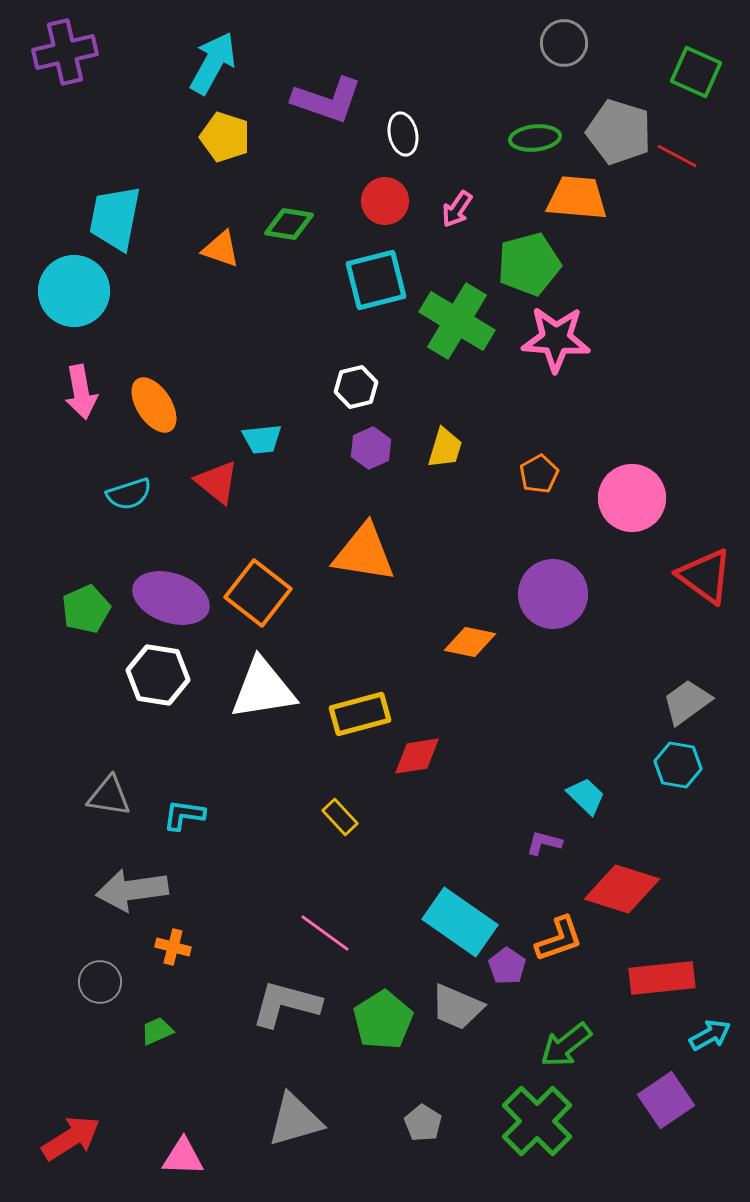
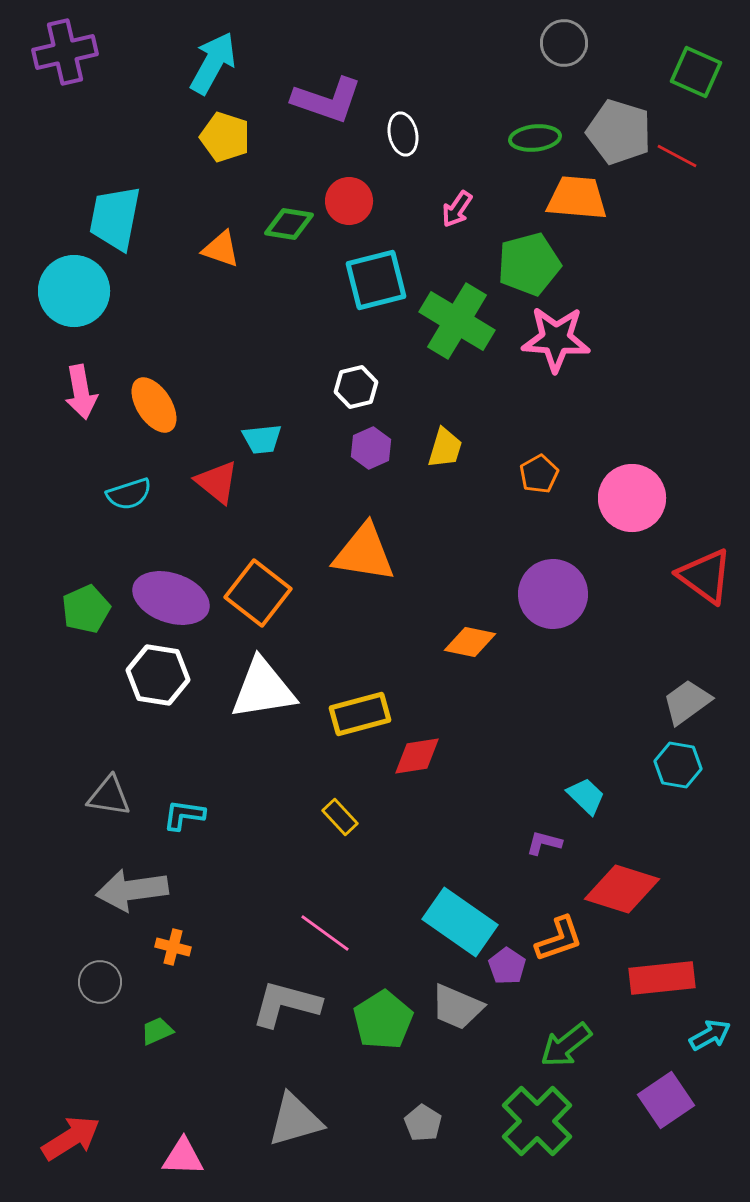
red circle at (385, 201): moved 36 px left
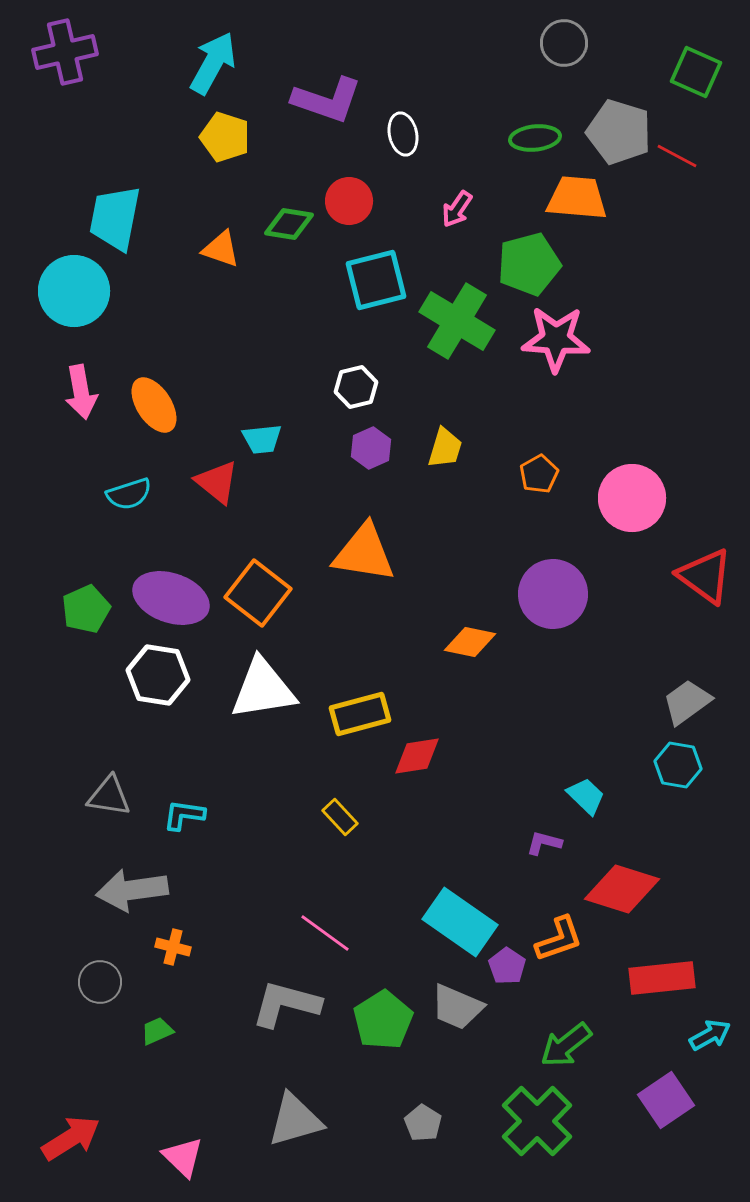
pink triangle at (183, 1157): rotated 42 degrees clockwise
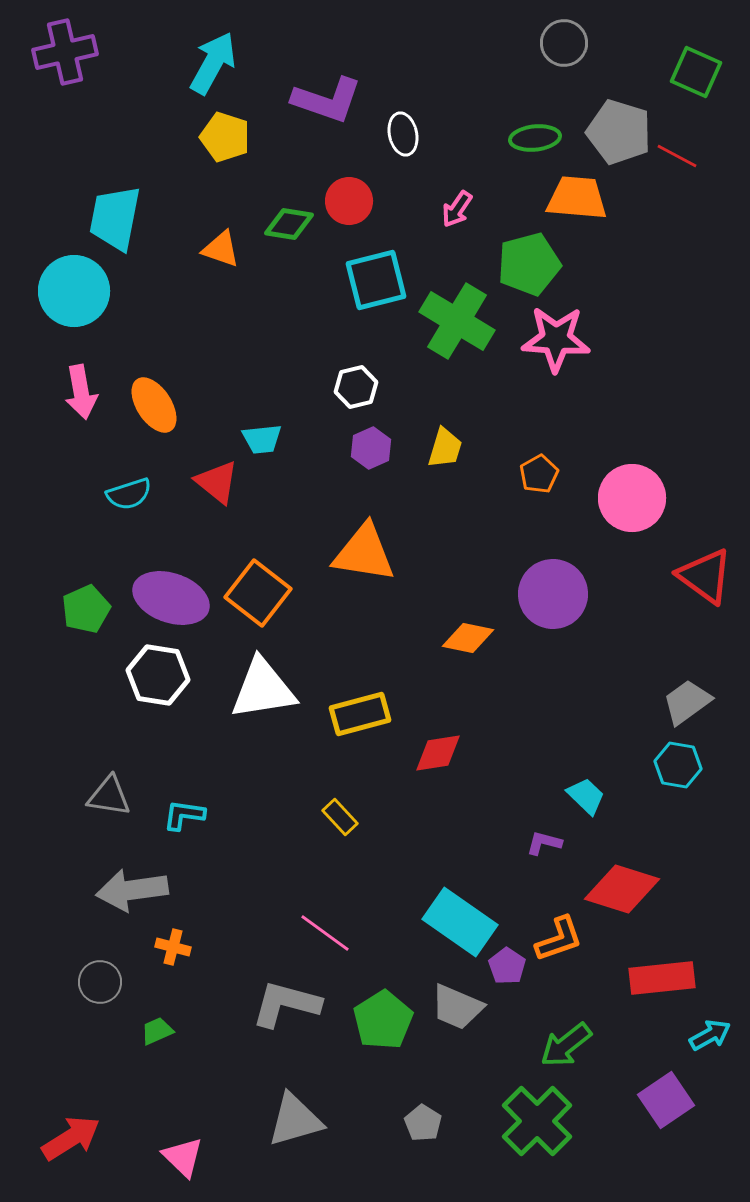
orange diamond at (470, 642): moved 2 px left, 4 px up
red diamond at (417, 756): moved 21 px right, 3 px up
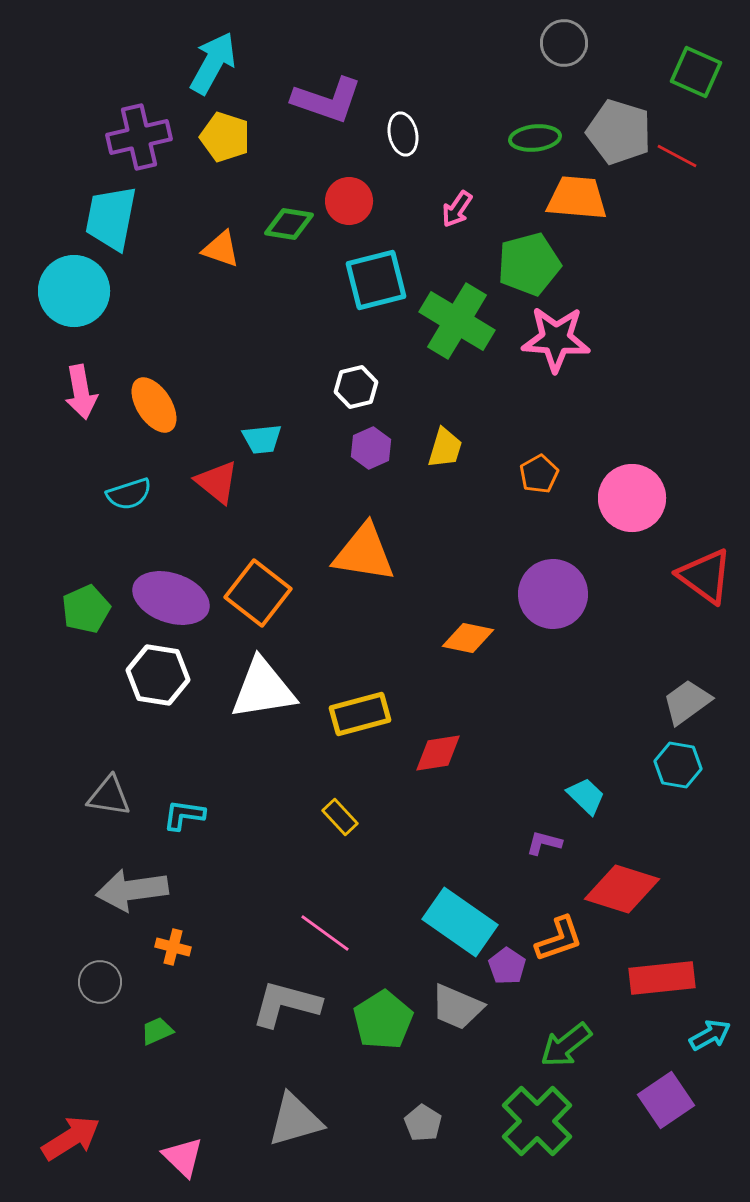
purple cross at (65, 52): moved 74 px right, 85 px down
cyan trapezoid at (115, 218): moved 4 px left
